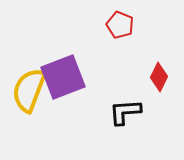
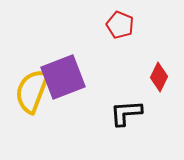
yellow semicircle: moved 3 px right, 1 px down
black L-shape: moved 1 px right, 1 px down
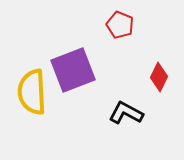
purple square: moved 10 px right, 7 px up
yellow semicircle: moved 1 px down; rotated 24 degrees counterclockwise
black L-shape: rotated 32 degrees clockwise
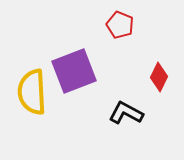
purple square: moved 1 px right, 1 px down
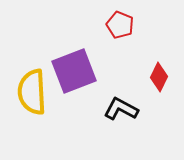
black L-shape: moved 5 px left, 4 px up
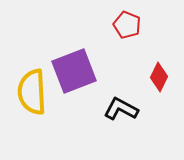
red pentagon: moved 7 px right
